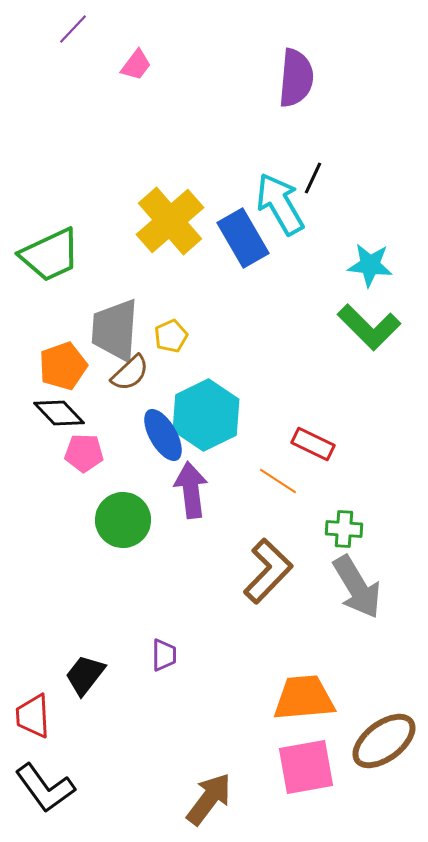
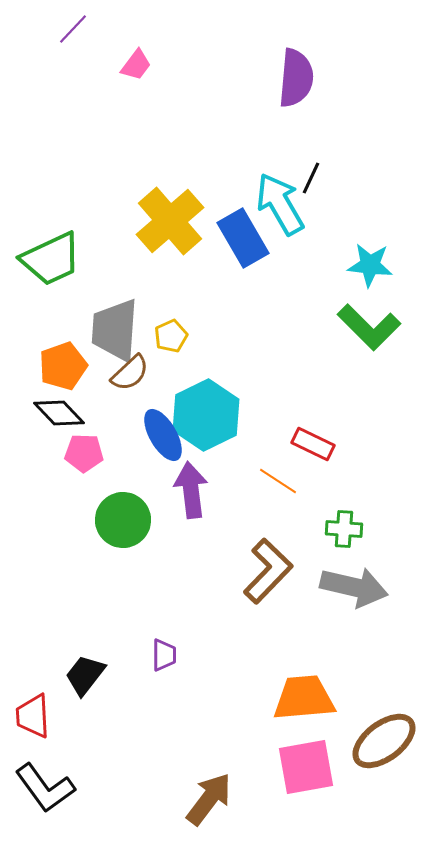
black line: moved 2 px left
green trapezoid: moved 1 px right, 4 px down
gray arrow: moved 3 px left; rotated 46 degrees counterclockwise
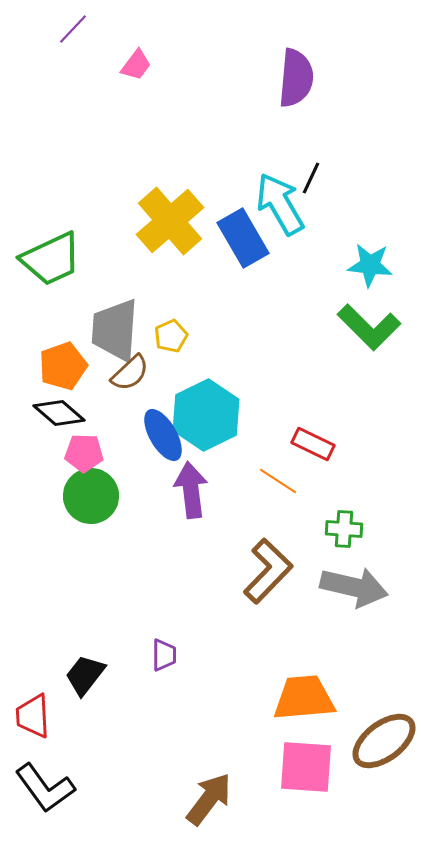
black diamond: rotated 6 degrees counterclockwise
green circle: moved 32 px left, 24 px up
pink square: rotated 14 degrees clockwise
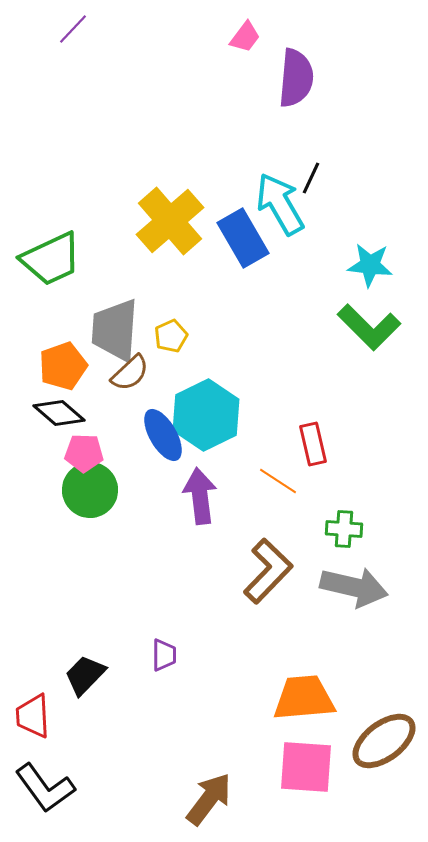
pink trapezoid: moved 109 px right, 28 px up
red rectangle: rotated 51 degrees clockwise
purple arrow: moved 9 px right, 6 px down
green circle: moved 1 px left, 6 px up
black trapezoid: rotated 6 degrees clockwise
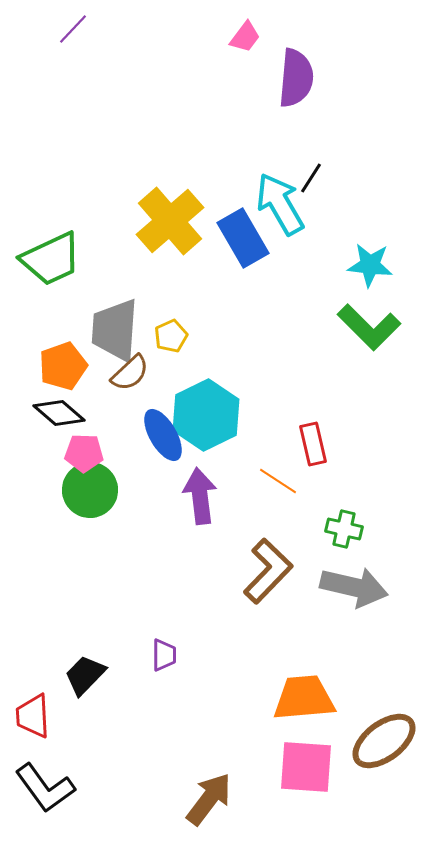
black line: rotated 8 degrees clockwise
green cross: rotated 9 degrees clockwise
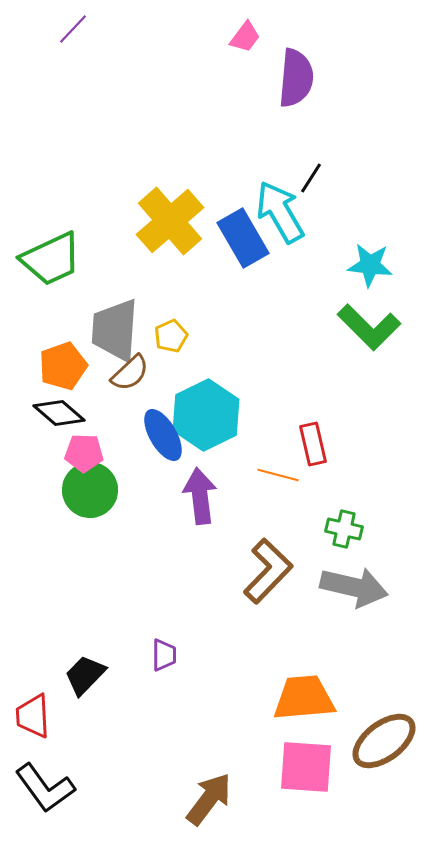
cyan arrow: moved 8 px down
orange line: moved 6 px up; rotated 18 degrees counterclockwise
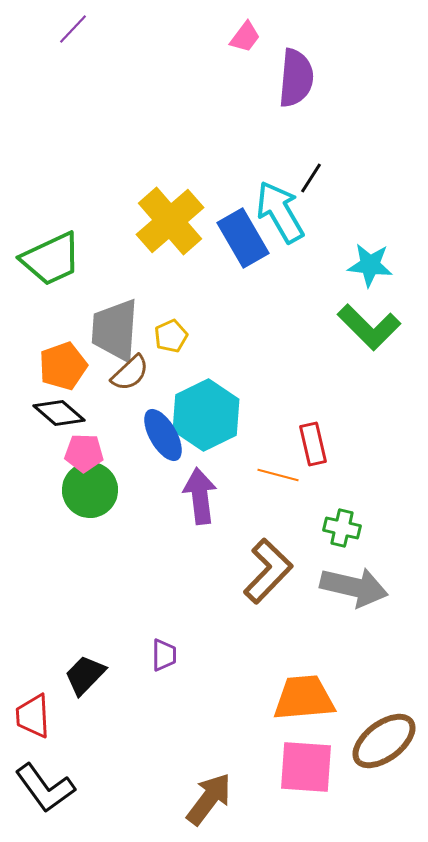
green cross: moved 2 px left, 1 px up
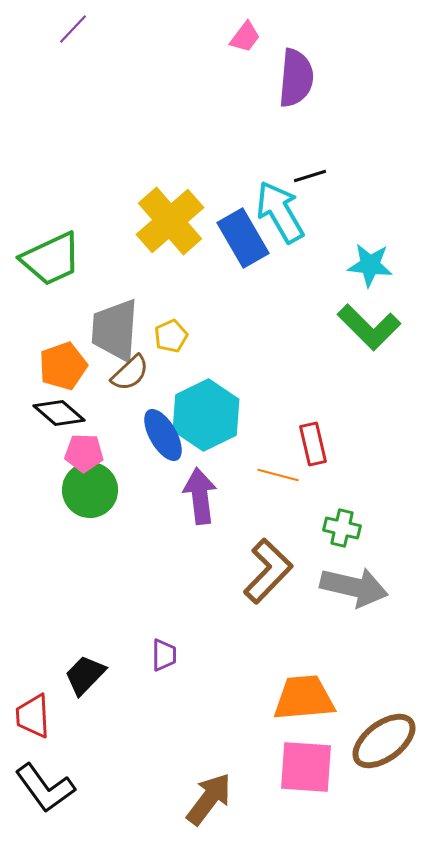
black line: moved 1 px left, 2 px up; rotated 40 degrees clockwise
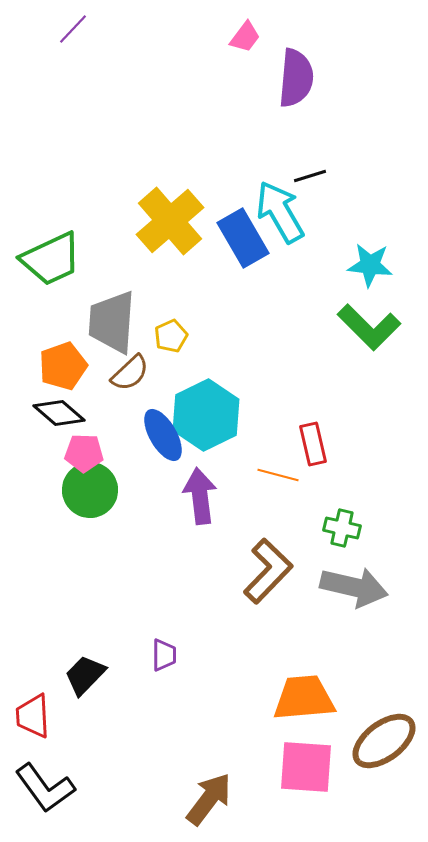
gray trapezoid: moved 3 px left, 8 px up
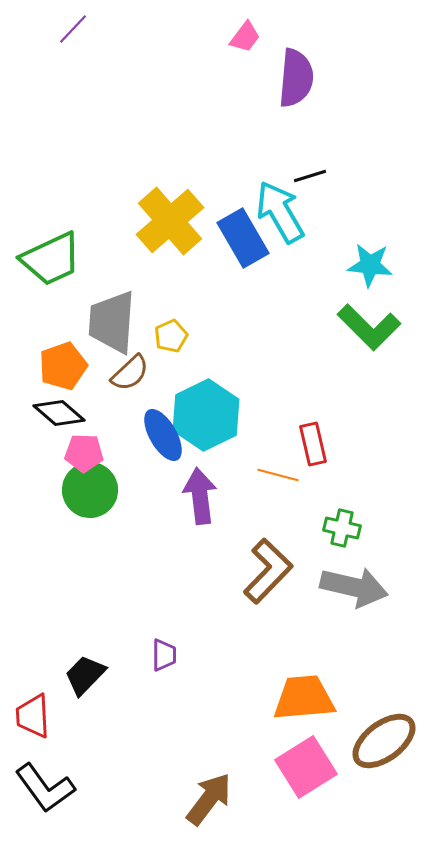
pink square: rotated 36 degrees counterclockwise
